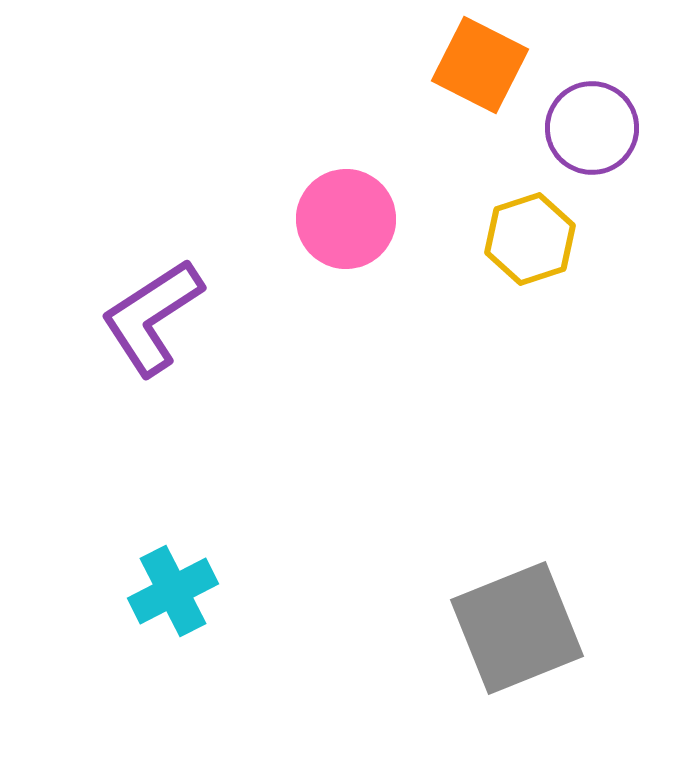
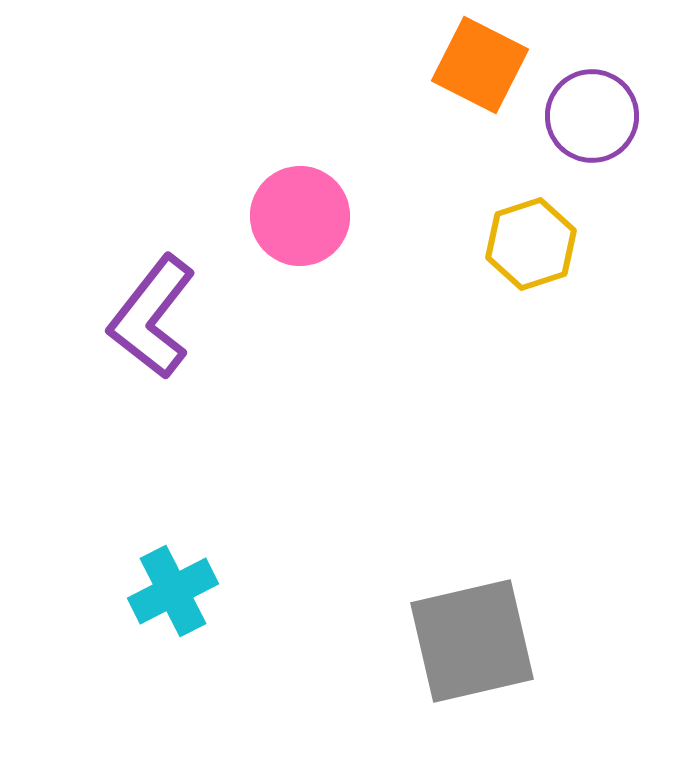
purple circle: moved 12 px up
pink circle: moved 46 px left, 3 px up
yellow hexagon: moved 1 px right, 5 px down
purple L-shape: rotated 19 degrees counterclockwise
gray square: moved 45 px left, 13 px down; rotated 9 degrees clockwise
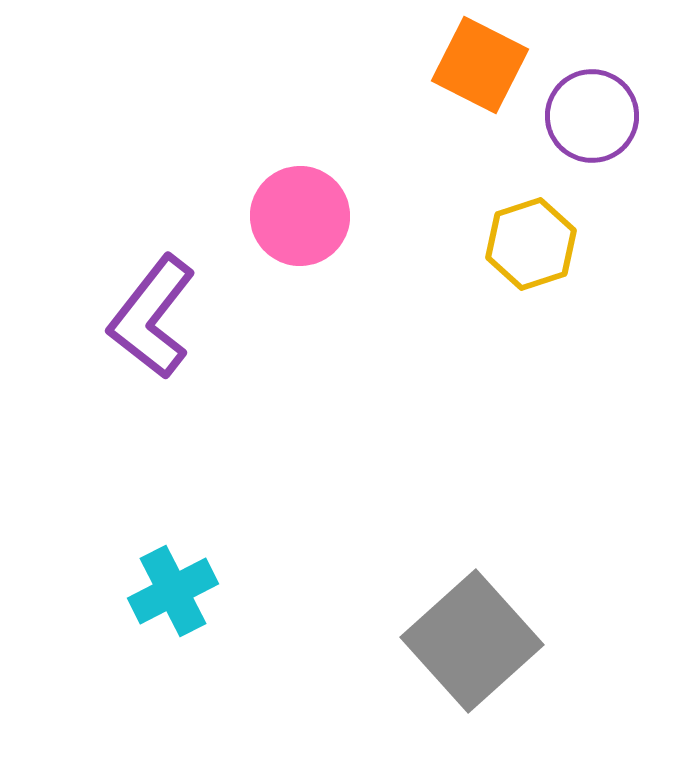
gray square: rotated 29 degrees counterclockwise
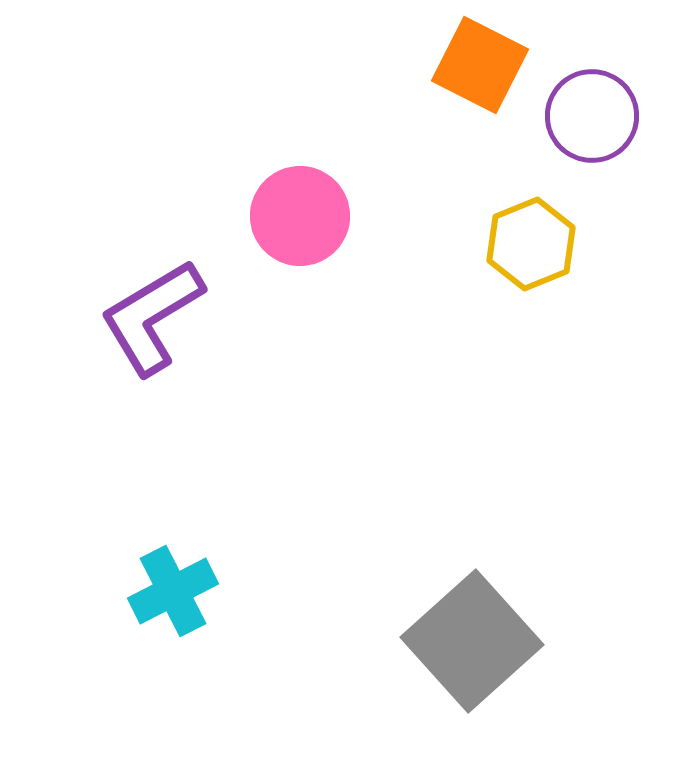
yellow hexagon: rotated 4 degrees counterclockwise
purple L-shape: rotated 21 degrees clockwise
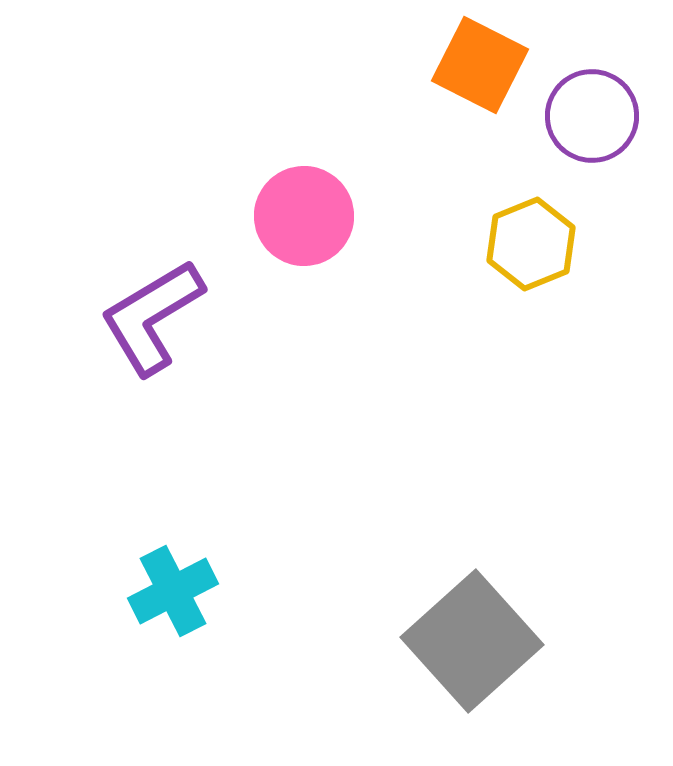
pink circle: moved 4 px right
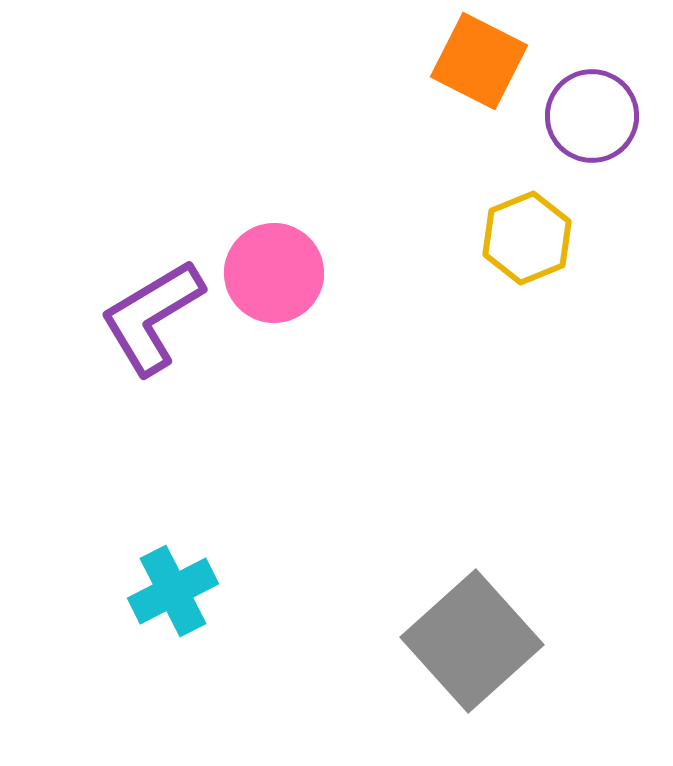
orange square: moved 1 px left, 4 px up
pink circle: moved 30 px left, 57 px down
yellow hexagon: moved 4 px left, 6 px up
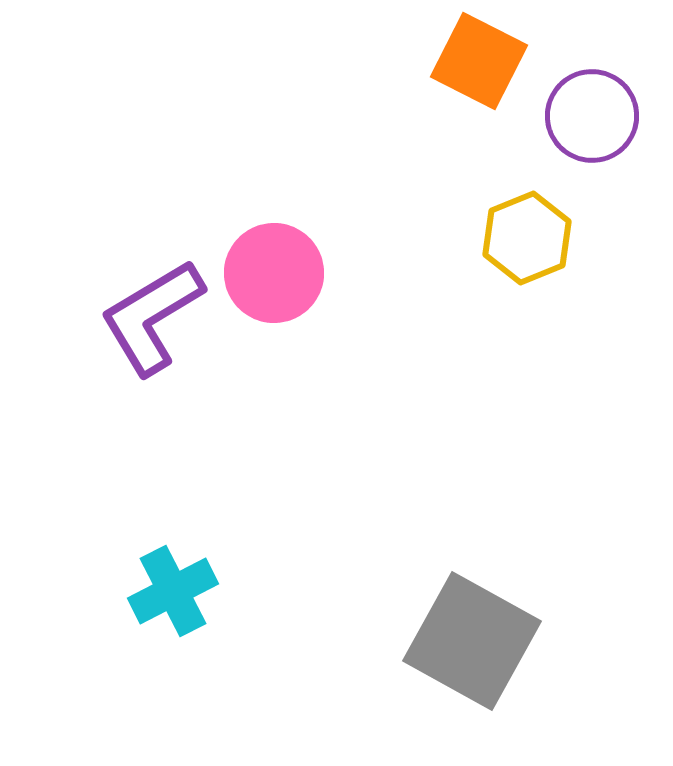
gray square: rotated 19 degrees counterclockwise
